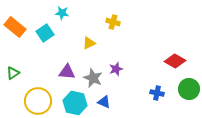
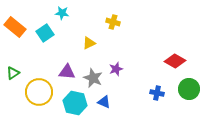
yellow circle: moved 1 px right, 9 px up
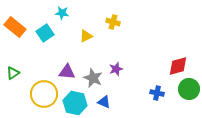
yellow triangle: moved 3 px left, 7 px up
red diamond: moved 3 px right, 5 px down; rotated 45 degrees counterclockwise
yellow circle: moved 5 px right, 2 px down
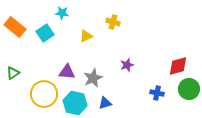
purple star: moved 11 px right, 4 px up
gray star: rotated 24 degrees clockwise
blue triangle: moved 1 px right, 1 px down; rotated 40 degrees counterclockwise
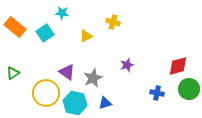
purple triangle: rotated 30 degrees clockwise
yellow circle: moved 2 px right, 1 px up
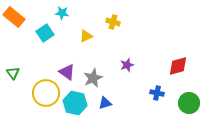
orange rectangle: moved 1 px left, 10 px up
green triangle: rotated 32 degrees counterclockwise
green circle: moved 14 px down
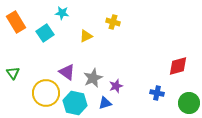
orange rectangle: moved 2 px right, 5 px down; rotated 20 degrees clockwise
purple star: moved 11 px left, 21 px down
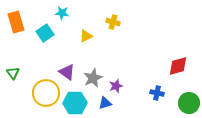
orange rectangle: rotated 15 degrees clockwise
cyan hexagon: rotated 15 degrees counterclockwise
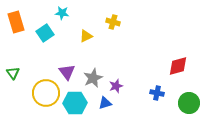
purple triangle: rotated 18 degrees clockwise
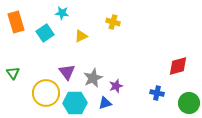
yellow triangle: moved 5 px left
